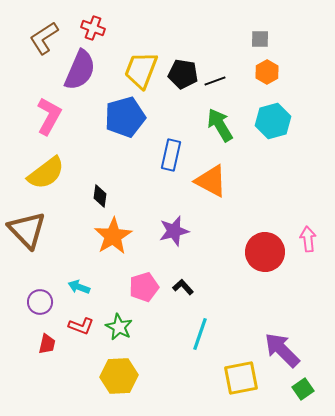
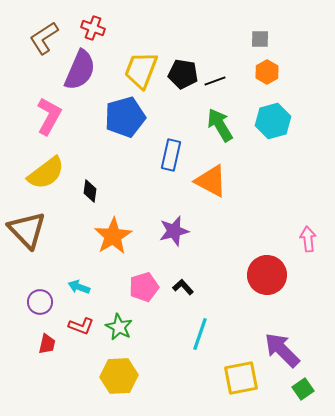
black diamond: moved 10 px left, 5 px up
red circle: moved 2 px right, 23 px down
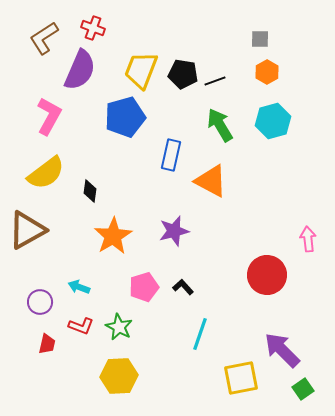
brown triangle: rotated 45 degrees clockwise
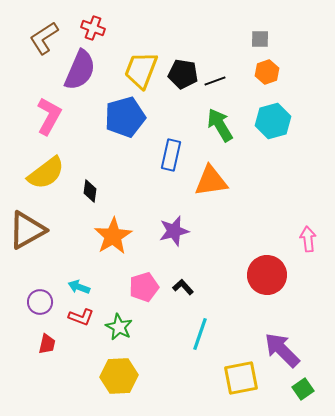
orange hexagon: rotated 10 degrees clockwise
orange triangle: rotated 36 degrees counterclockwise
red L-shape: moved 9 px up
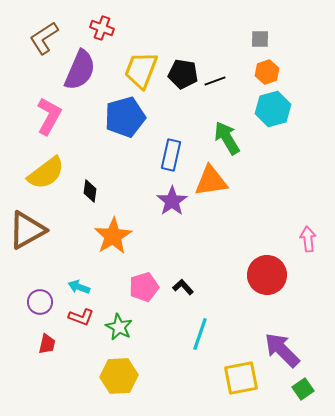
red cross: moved 9 px right
cyan hexagon: moved 12 px up
green arrow: moved 7 px right, 13 px down
purple star: moved 2 px left, 30 px up; rotated 20 degrees counterclockwise
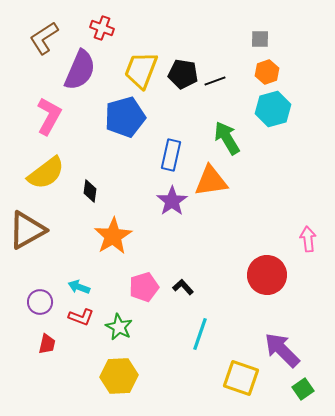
yellow square: rotated 30 degrees clockwise
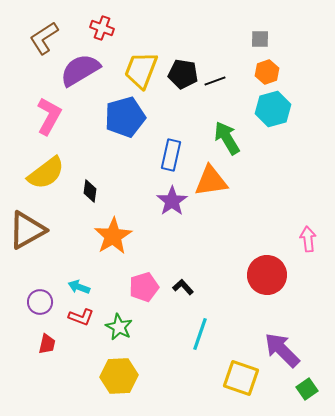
purple semicircle: rotated 144 degrees counterclockwise
green square: moved 4 px right
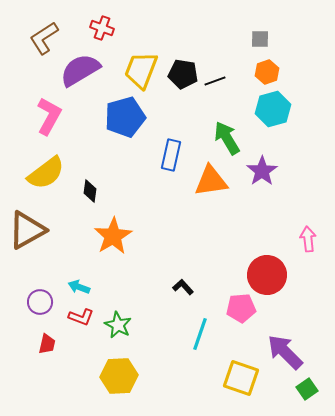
purple star: moved 90 px right, 30 px up
pink pentagon: moved 97 px right, 21 px down; rotated 12 degrees clockwise
green star: moved 1 px left, 2 px up
purple arrow: moved 3 px right, 2 px down
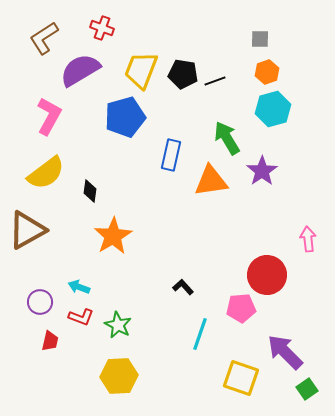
red trapezoid: moved 3 px right, 3 px up
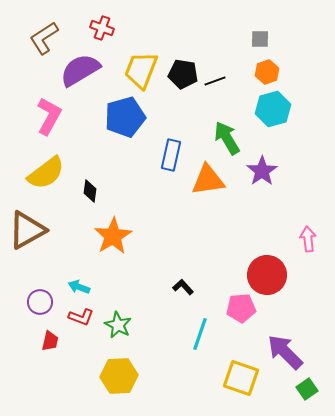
orange triangle: moved 3 px left, 1 px up
